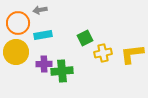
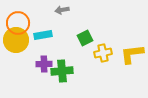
gray arrow: moved 22 px right
yellow circle: moved 12 px up
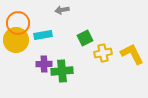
yellow L-shape: rotated 70 degrees clockwise
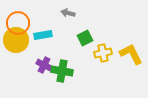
gray arrow: moved 6 px right, 3 px down; rotated 24 degrees clockwise
yellow L-shape: moved 1 px left
purple cross: moved 1 px down; rotated 28 degrees clockwise
green cross: rotated 15 degrees clockwise
